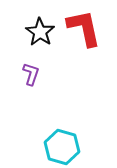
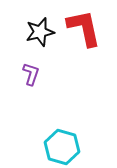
black star: rotated 24 degrees clockwise
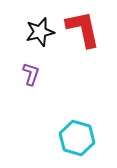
red L-shape: moved 1 px left, 1 px down
cyan hexagon: moved 15 px right, 9 px up
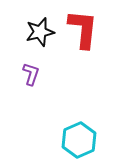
red L-shape: rotated 18 degrees clockwise
cyan hexagon: moved 2 px right, 2 px down; rotated 20 degrees clockwise
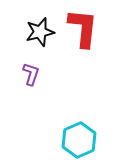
red L-shape: moved 1 px up
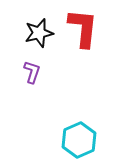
black star: moved 1 px left, 1 px down
purple L-shape: moved 1 px right, 2 px up
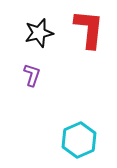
red L-shape: moved 6 px right, 1 px down
purple L-shape: moved 3 px down
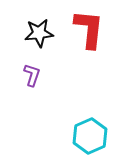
black star: rotated 8 degrees clockwise
cyan hexagon: moved 11 px right, 4 px up
